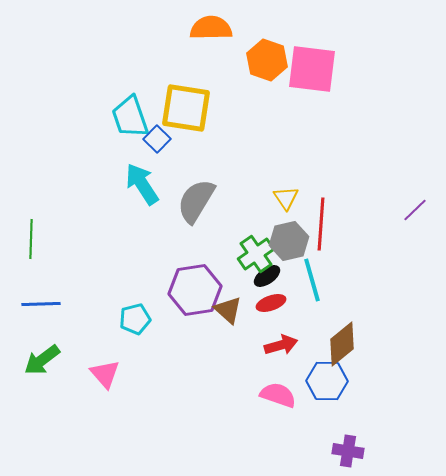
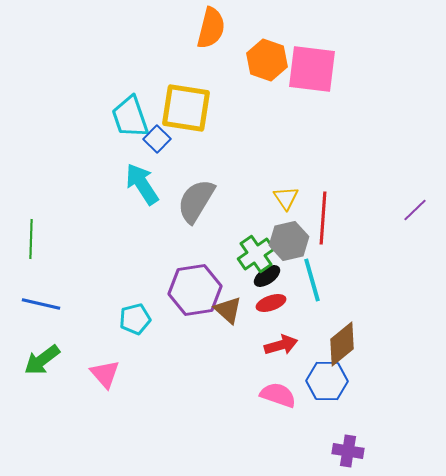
orange semicircle: rotated 105 degrees clockwise
red line: moved 2 px right, 6 px up
blue line: rotated 15 degrees clockwise
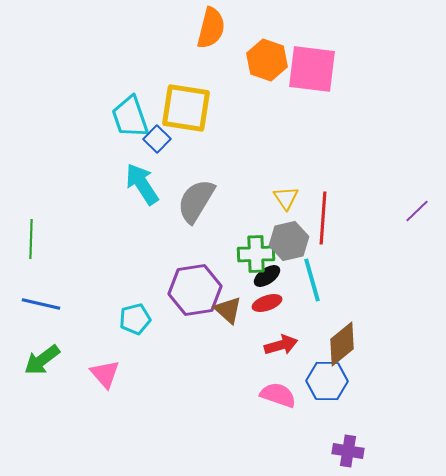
purple line: moved 2 px right, 1 px down
green cross: rotated 33 degrees clockwise
red ellipse: moved 4 px left
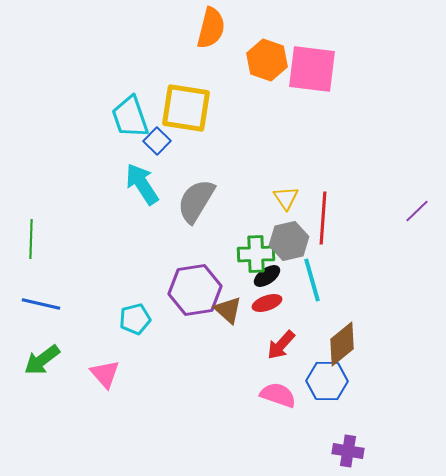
blue square: moved 2 px down
red arrow: rotated 148 degrees clockwise
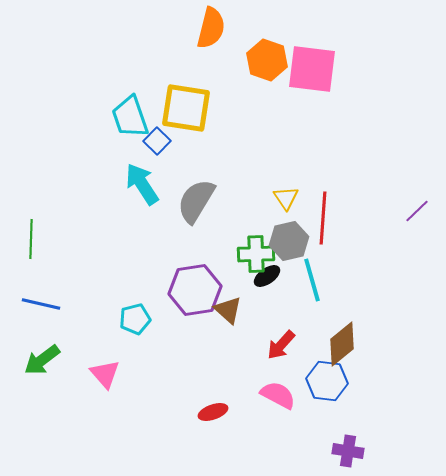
red ellipse: moved 54 px left, 109 px down
blue hexagon: rotated 6 degrees clockwise
pink semicircle: rotated 9 degrees clockwise
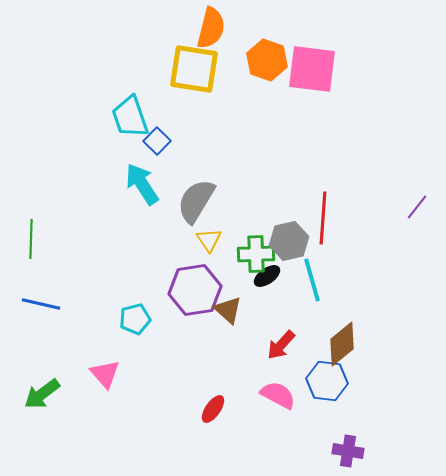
yellow square: moved 8 px right, 39 px up
yellow triangle: moved 77 px left, 42 px down
purple line: moved 4 px up; rotated 8 degrees counterclockwise
green arrow: moved 34 px down
red ellipse: moved 3 px up; rotated 36 degrees counterclockwise
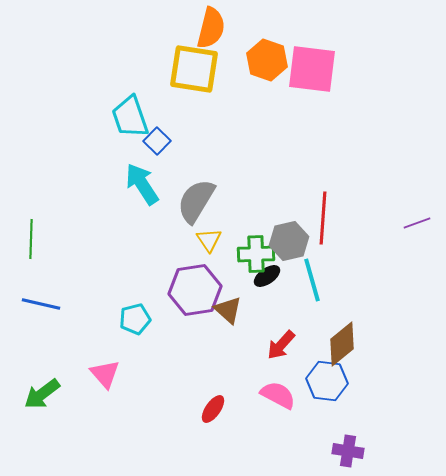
purple line: moved 16 px down; rotated 32 degrees clockwise
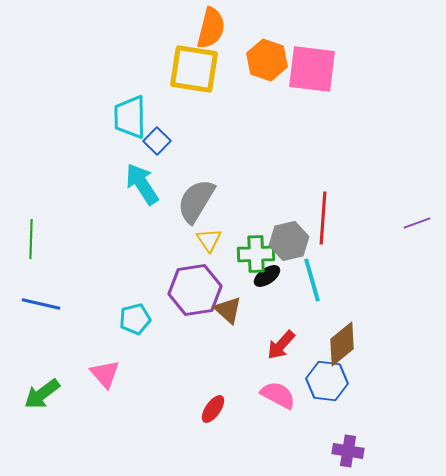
cyan trapezoid: rotated 18 degrees clockwise
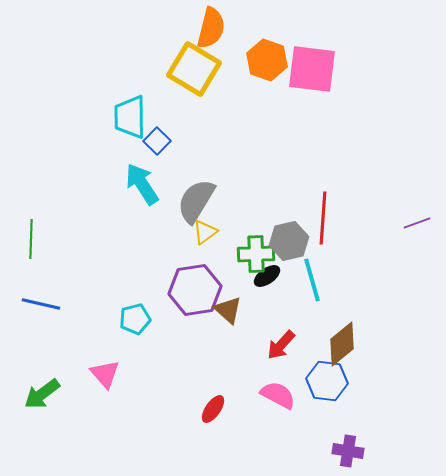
yellow square: rotated 22 degrees clockwise
yellow triangle: moved 4 px left, 8 px up; rotated 28 degrees clockwise
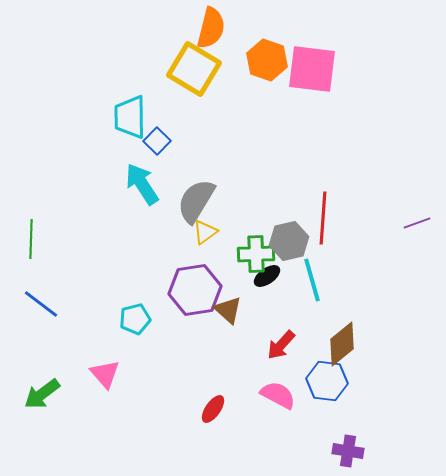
blue line: rotated 24 degrees clockwise
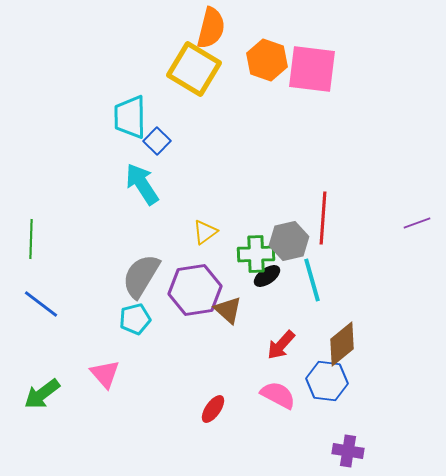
gray semicircle: moved 55 px left, 75 px down
